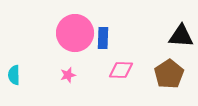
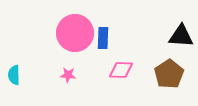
pink star: rotated 21 degrees clockwise
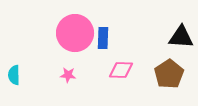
black triangle: moved 1 px down
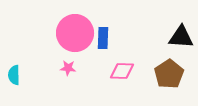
pink diamond: moved 1 px right, 1 px down
pink star: moved 7 px up
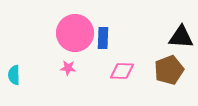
brown pentagon: moved 4 px up; rotated 12 degrees clockwise
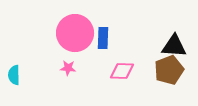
black triangle: moved 7 px left, 9 px down
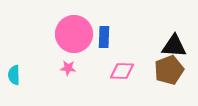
pink circle: moved 1 px left, 1 px down
blue rectangle: moved 1 px right, 1 px up
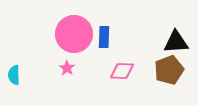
black triangle: moved 2 px right, 4 px up; rotated 8 degrees counterclockwise
pink star: moved 1 px left; rotated 28 degrees clockwise
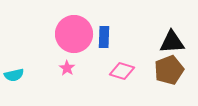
black triangle: moved 4 px left
pink diamond: rotated 15 degrees clockwise
cyan semicircle: rotated 102 degrees counterclockwise
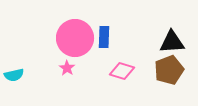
pink circle: moved 1 px right, 4 px down
